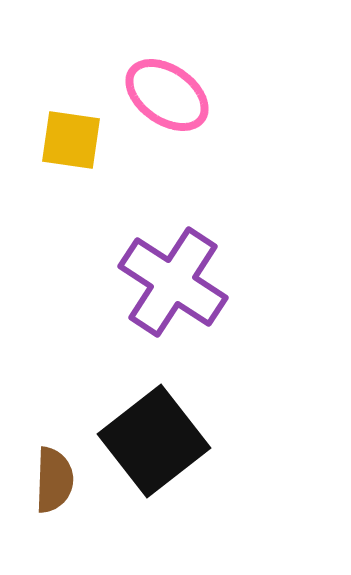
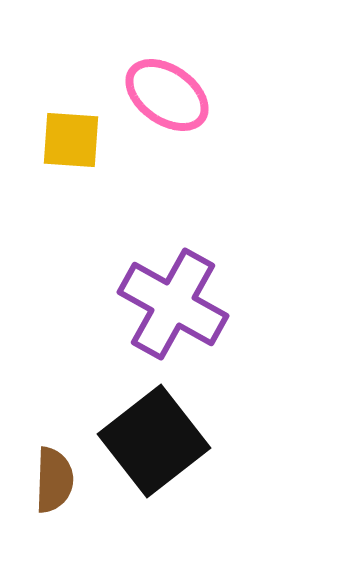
yellow square: rotated 4 degrees counterclockwise
purple cross: moved 22 px down; rotated 4 degrees counterclockwise
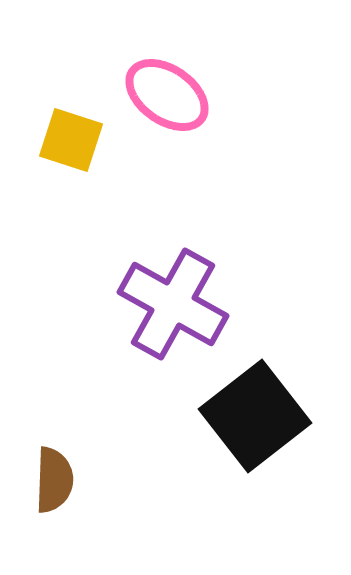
yellow square: rotated 14 degrees clockwise
black square: moved 101 px right, 25 px up
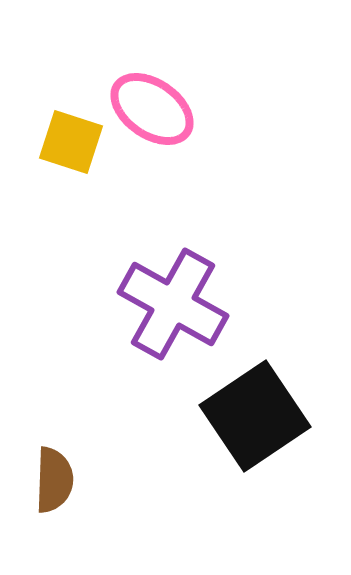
pink ellipse: moved 15 px left, 14 px down
yellow square: moved 2 px down
black square: rotated 4 degrees clockwise
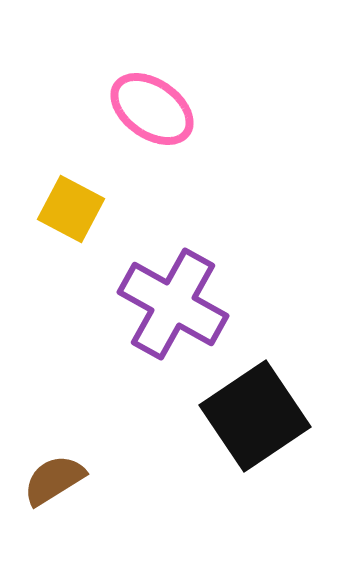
yellow square: moved 67 px down; rotated 10 degrees clockwise
brown semicircle: rotated 124 degrees counterclockwise
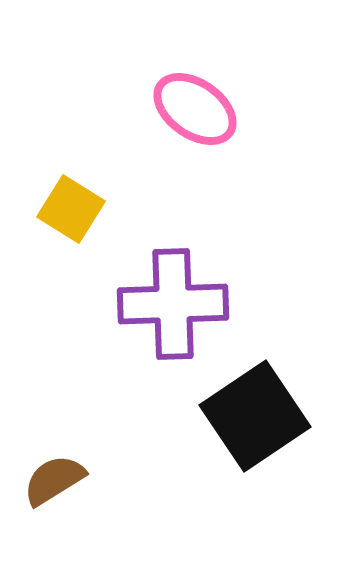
pink ellipse: moved 43 px right
yellow square: rotated 4 degrees clockwise
purple cross: rotated 31 degrees counterclockwise
